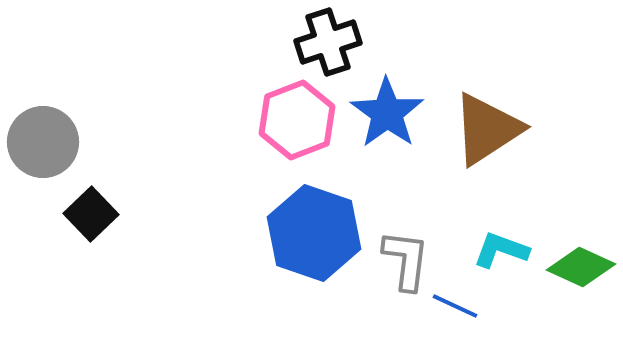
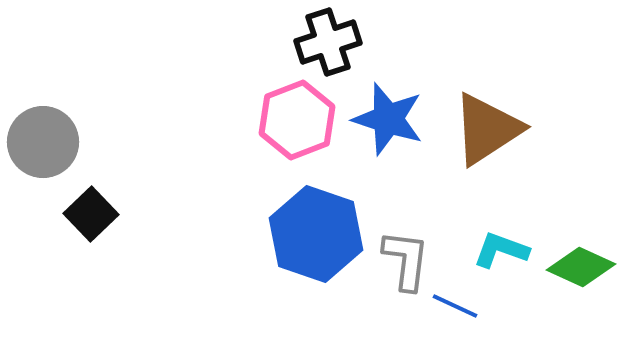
blue star: moved 1 px right, 6 px down; rotated 18 degrees counterclockwise
blue hexagon: moved 2 px right, 1 px down
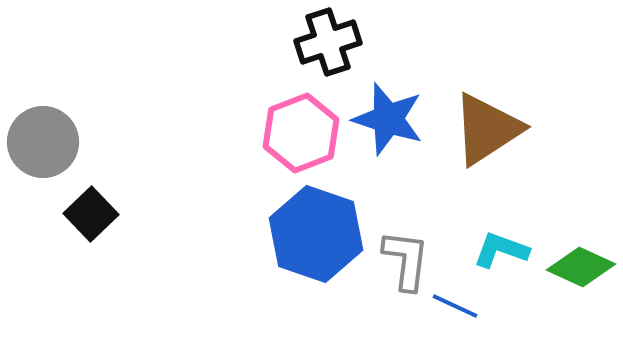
pink hexagon: moved 4 px right, 13 px down
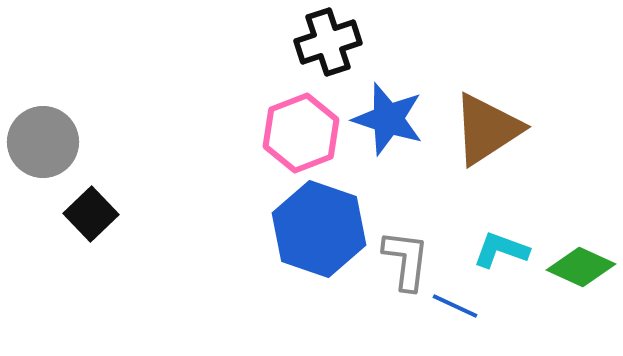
blue hexagon: moved 3 px right, 5 px up
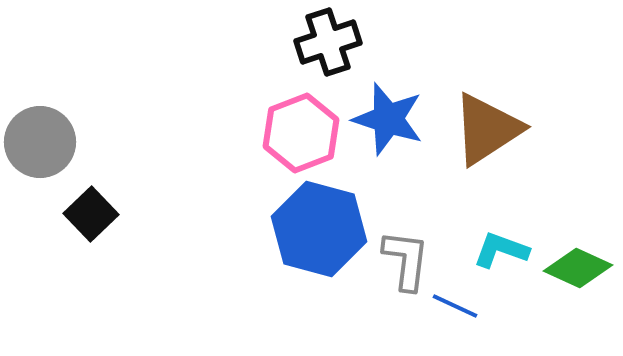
gray circle: moved 3 px left
blue hexagon: rotated 4 degrees counterclockwise
green diamond: moved 3 px left, 1 px down
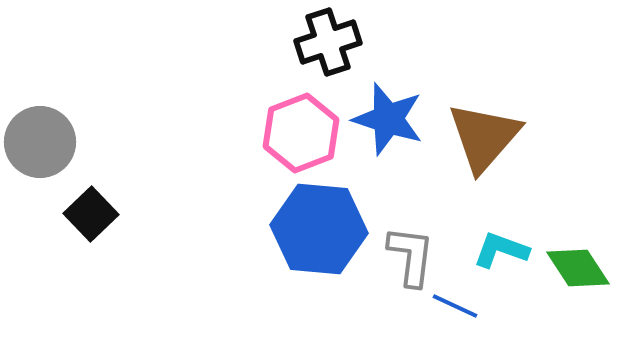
brown triangle: moved 3 px left, 8 px down; rotated 16 degrees counterclockwise
blue hexagon: rotated 10 degrees counterclockwise
gray L-shape: moved 5 px right, 4 px up
green diamond: rotated 32 degrees clockwise
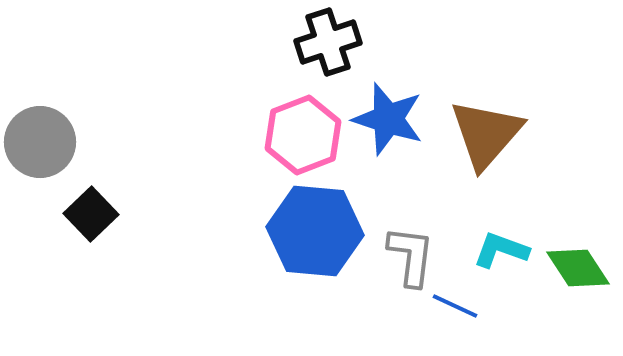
pink hexagon: moved 2 px right, 2 px down
brown triangle: moved 2 px right, 3 px up
blue hexagon: moved 4 px left, 2 px down
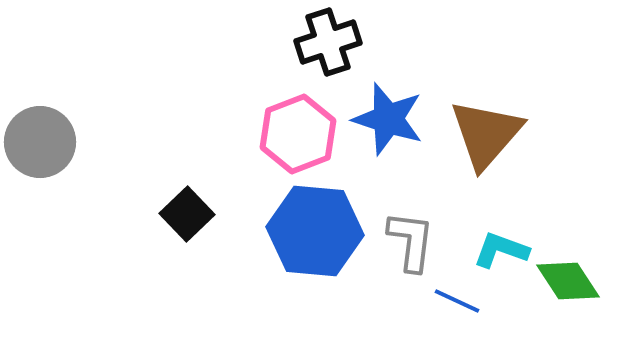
pink hexagon: moved 5 px left, 1 px up
black square: moved 96 px right
gray L-shape: moved 15 px up
green diamond: moved 10 px left, 13 px down
blue line: moved 2 px right, 5 px up
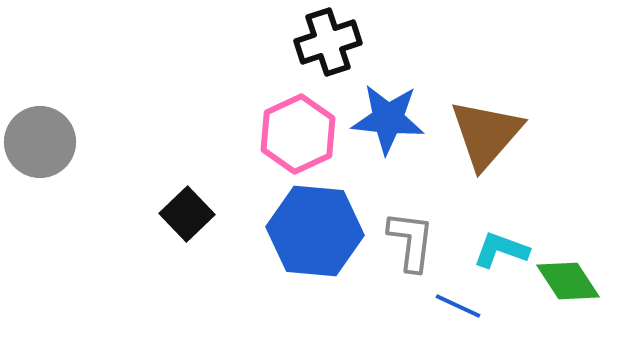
blue star: rotated 12 degrees counterclockwise
pink hexagon: rotated 4 degrees counterclockwise
blue line: moved 1 px right, 5 px down
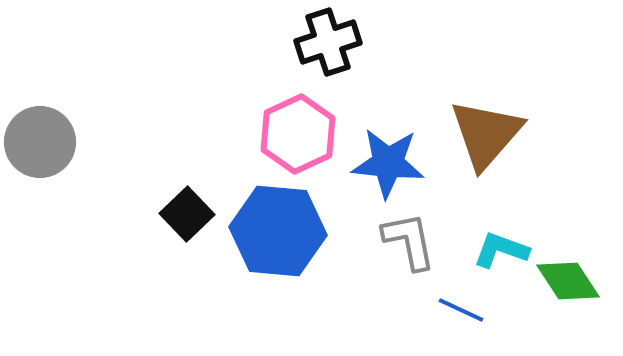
blue star: moved 44 px down
blue hexagon: moved 37 px left
gray L-shape: moved 2 px left; rotated 18 degrees counterclockwise
blue line: moved 3 px right, 4 px down
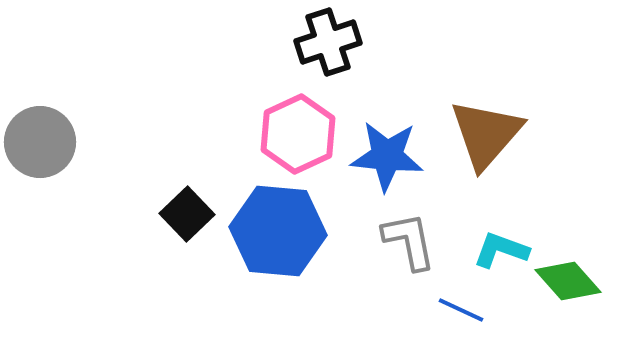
blue star: moved 1 px left, 7 px up
green diamond: rotated 8 degrees counterclockwise
